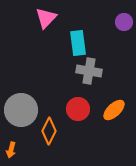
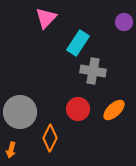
cyan rectangle: rotated 40 degrees clockwise
gray cross: moved 4 px right
gray circle: moved 1 px left, 2 px down
orange diamond: moved 1 px right, 7 px down
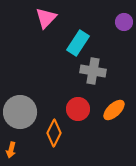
orange diamond: moved 4 px right, 5 px up
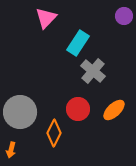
purple circle: moved 6 px up
gray cross: rotated 30 degrees clockwise
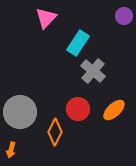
orange diamond: moved 1 px right, 1 px up
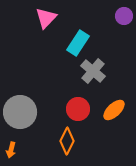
orange diamond: moved 12 px right, 9 px down
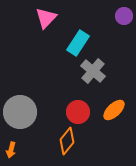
red circle: moved 3 px down
orange diamond: rotated 12 degrees clockwise
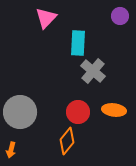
purple circle: moved 4 px left
cyan rectangle: rotated 30 degrees counterclockwise
orange ellipse: rotated 50 degrees clockwise
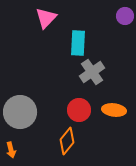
purple circle: moved 5 px right
gray cross: moved 1 px left, 1 px down; rotated 15 degrees clockwise
red circle: moved 1 px right, 2 px up
orange arrow: rotated 28 degrees counterclockwise
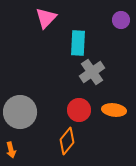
purple circle: moved 4 px left, 4 px down
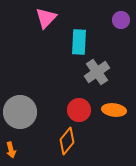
cyan rectangle: moved 1 px right, 1 px up
gray cross: moved 5 px right
